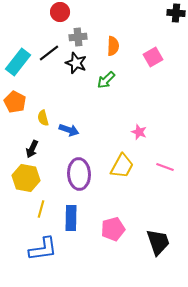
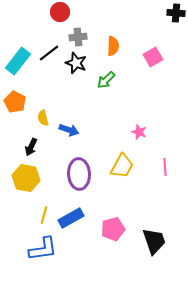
cyan rectangle: moved 1 px up
black arrow: moved 1 px left, 2 px up
pink line: rotated 66 degrees clockwise
yellow line: moved 3 px right, 6 px down
blue rectangle: rotated 60 degrees clockwise
black trapezoid: moved 4 px left, 1 px up
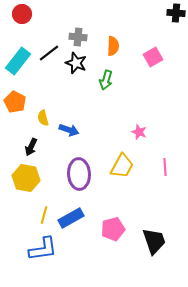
red circle: moved 38 px left, 2 px down
gray cross: rotated 12 degrees clockwise
green arrow: rotated 30 degrees counterclockwise
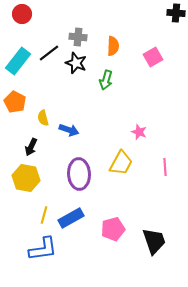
yellow trapezoid: moved 1 px left, 3 px up
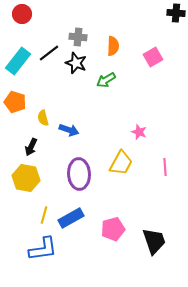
green arrow: rotated 42 degrees clockwise
orange pentagon: rotated 10 degrees counterclockwise
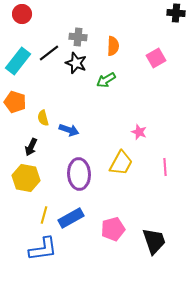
pink square: moved 3 px right, 1 px down
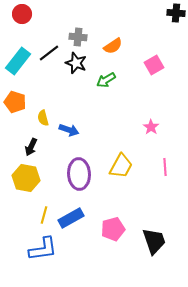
orange semicircle: rotated 54 degrees clockwise
pink square: moved 2 px left, 7 px down
pink star: moved 12 px right, 5 px up; rotated 14 degrees clockwise
yellow trapezoid: moved 3 px down
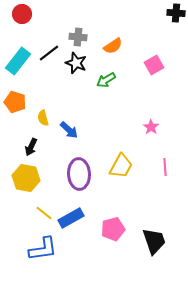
blue arrow: rotated 24 degrees clockwise
yellow line: moved 2 px up; rotated 66 degrees counterclockwise
